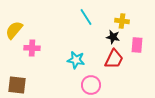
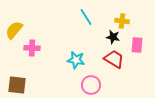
red trapezoid: rotated 85 degrees counterclockwise
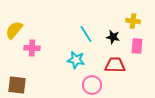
cyan line: moved 17 px down
yellow cross: moved 11 px right
pink rectangle: moved 1 px down
red trapezoid: moved 1 px right, 6 px down; rotated 30 degrees counterclockwise
pink circle: moved 1 px right
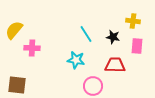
pink circle: moved 1 px right, 1 px down
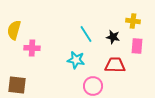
yellow semicircle: rotated 24 degrees counterclockwise
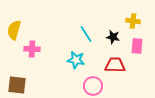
pink cross: moved 1 px down
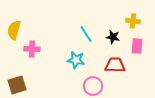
brown square: rotated 24 degrees counterclockwise
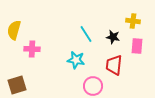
red trapezoid: moved 1 px left; rotated 85 degrees counterclockwise
